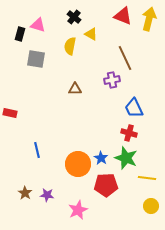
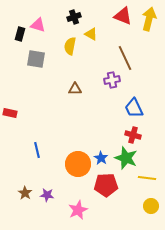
black cross: rotated 32 degrees clockwise
red cross: moved 4 px right, 2 px down
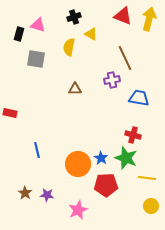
black rectangle: moved 1 px left
yellow semicircle: moved 1 px left, 1 px down
blue trapezoid: moved 5 px right, 10 px up; rotated 125 degrees clockwise
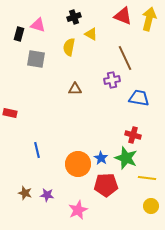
brown star: rotated 16 degrees counterclockwise
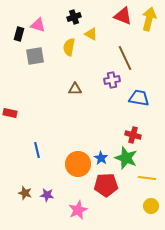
gray square: moved 1 px left, 3 px up; rotated 18 degrees counterclockwise
